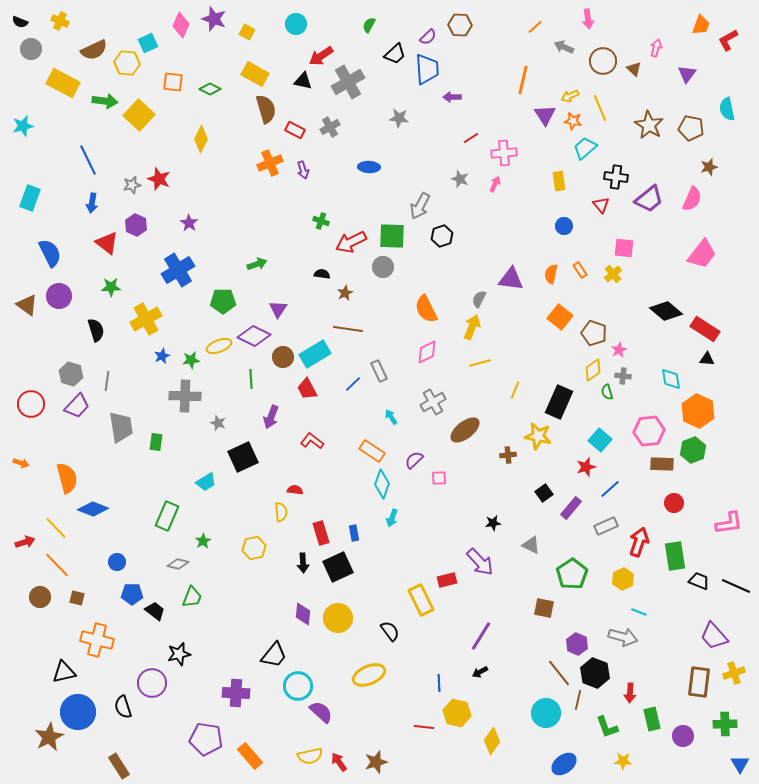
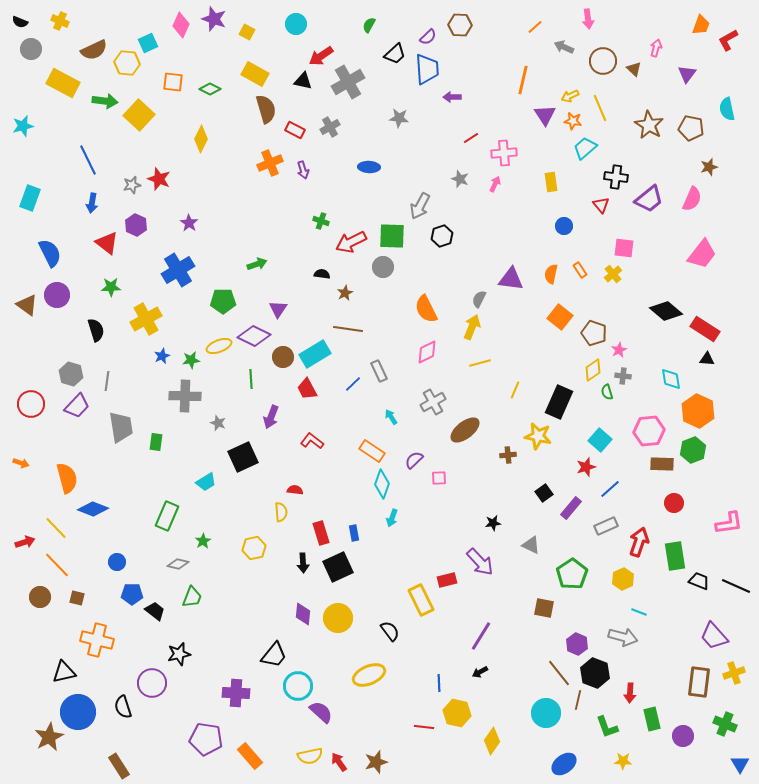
yellow rectangle at (559, 181): moved 8 px left, 1 px down
purple circle at (59, 296): moved 2 px left, 1 px up
green cross at (725, 724): rotated 25 degrees clockwise
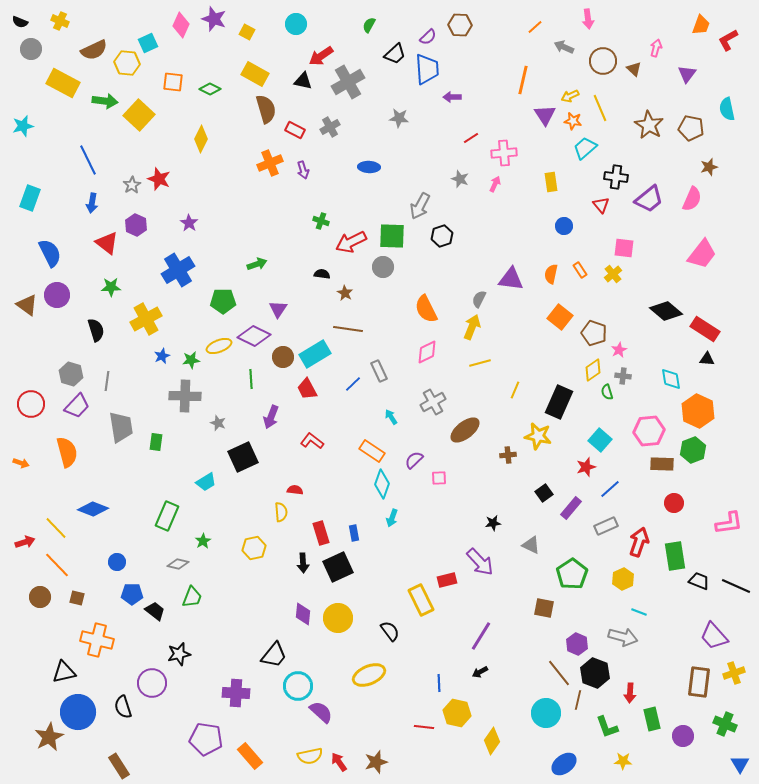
gray star at (132, 185): rotated 18 degrees counterclockwise
brown star at (345, 293): rotated 14 degrees counterclockwise
orange semicircle at (67, 478): moved 26 px up
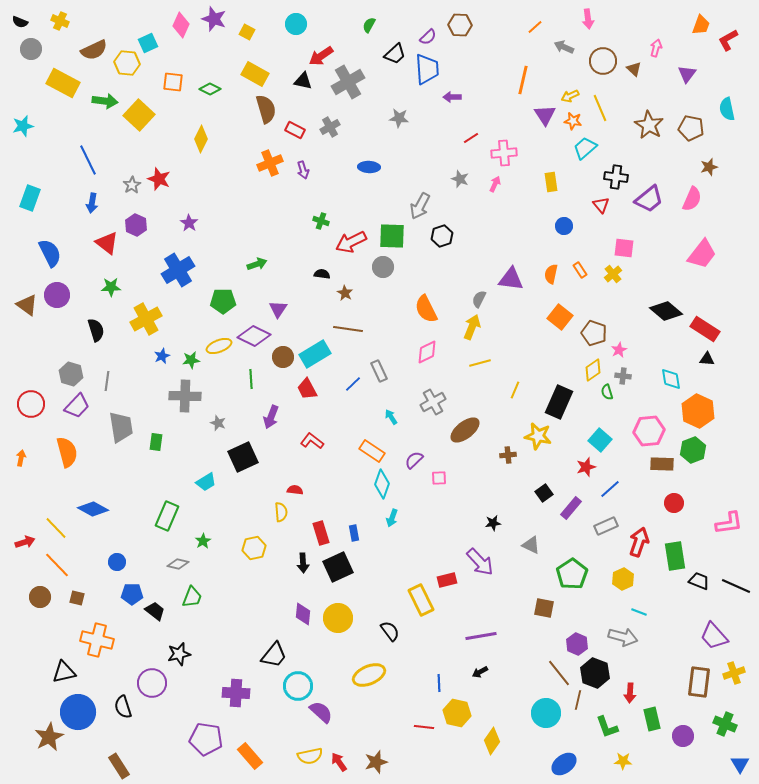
orange arrow at (21, 463): moved 5 px up; rotated 98 degrees counterclockwise
blue diamond at (93, 509): rotated 8 degrees clockwise
purple line at (481, 636): rotated 48 degrees clockwise
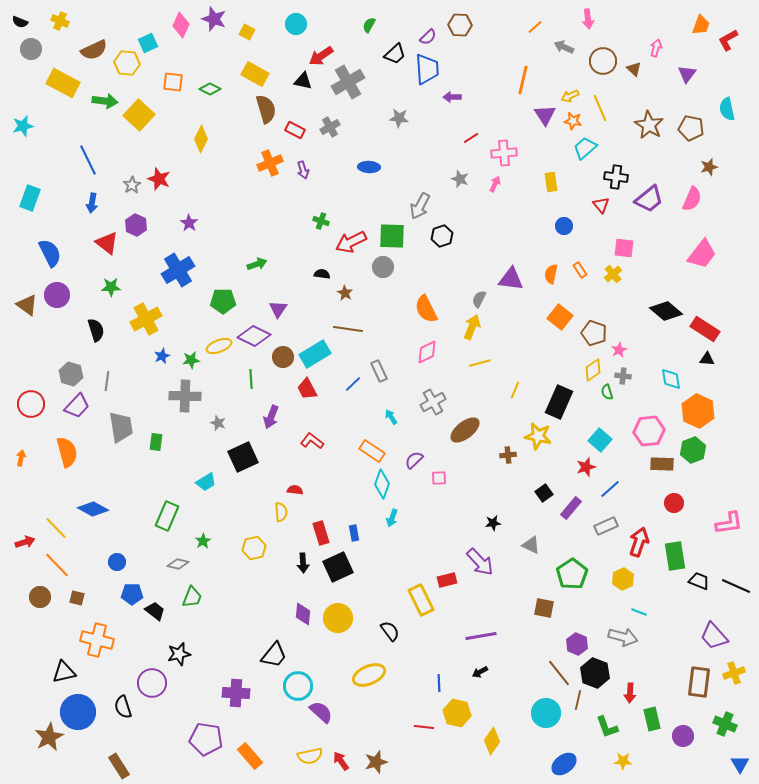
red arrow at (339, 762): moved 2 px right, 1 px up
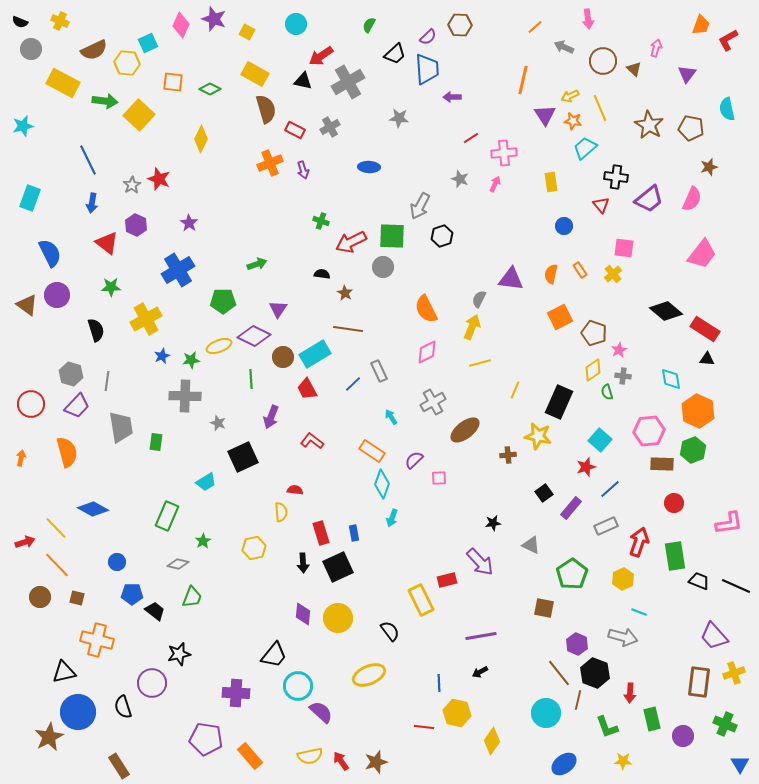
orange square at (560, 317): rotated 25 degrees clockwise
